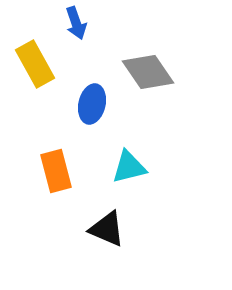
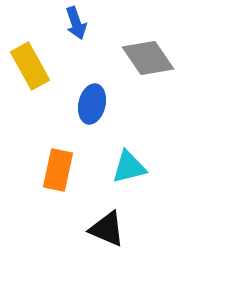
yellow rectangle: moved 5 px left, 2 px down
gray diamond: moved 14 px up
orange rectangle: moved 2 px right, 1 px up; rotated 27 degrees clockwise
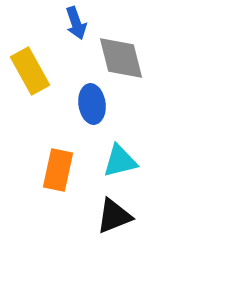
gray diamond: moved 27 px left; rotated 20 degrees clockwise
yellow rectangle: moved 5 px down
blue ellipse: rotated 21 degrees counterclockwise
cyan triangle: moved 9 px left, 6 px up
black triangle: moved 7 px right, 13 px up; rotated 45 degrees counterclockwise
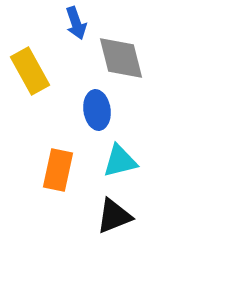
blue ellipse: moved 5 px right, 6 px down
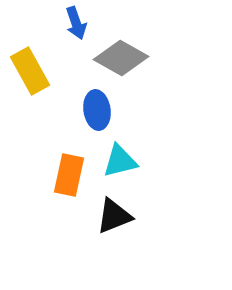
gray diamond: rotated 46 degrees counterclockwise
orange rectangle: moved 11 px right, 5 px down
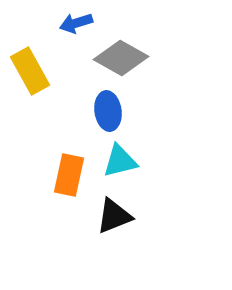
blue arrow: rotated 92 degrees clockwise
blue ellipse: moved 11 px right, 1 px down
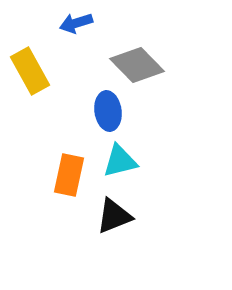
gray diamond: moved 16 px right, 7 px down; rotated 16 degrees clockwise
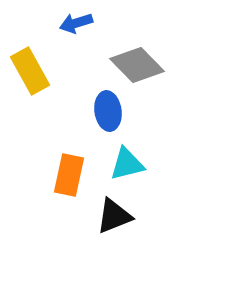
cyan triangle: moved 7 px right, 3 px down
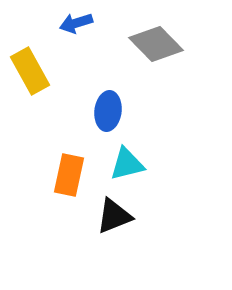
gray diamond: moved 19 px right, 21 px up
blue ellipse: rotated 15 degrees clockwise
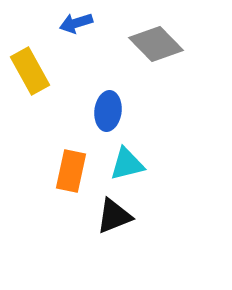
orange rectangle: moved 2 px right, 4 px up
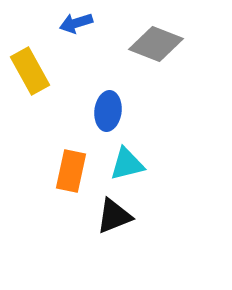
gray diamond: rotated 24 degrees counterclockwise
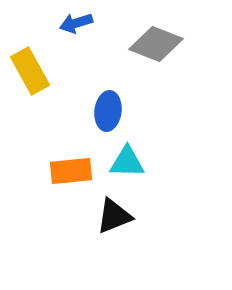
cyan triangle: moved 2 px up; rotated 15 degrees clockwise
orange rectangle: rotated 72 degrees clockwise
